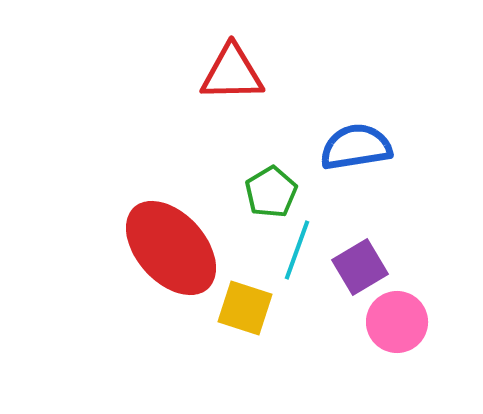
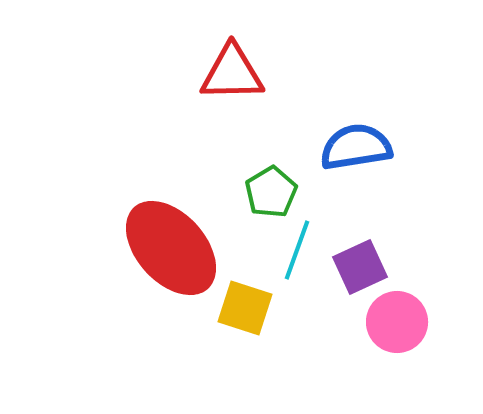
purple square: rotated 6 degrees clockwise
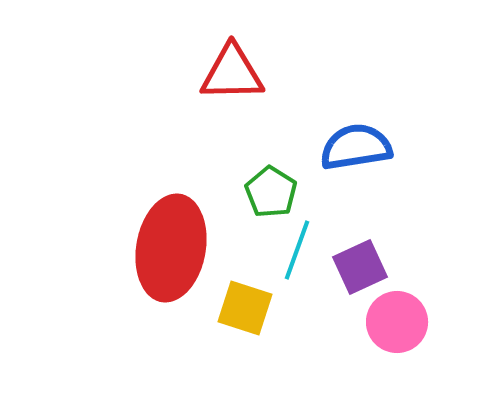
green pentagon: rotated 9 degrees counterclockwise
red ellipse: rotated 52 degrees clockwise
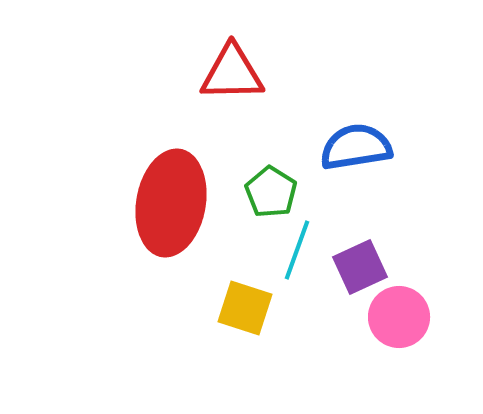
red ellipse: moved 45 px up
pink circle: moved 2 px right, 5 px up
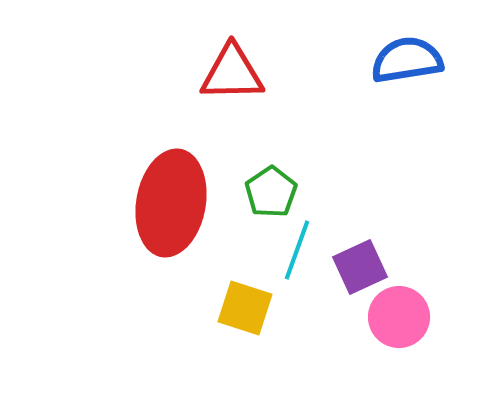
blue semicircle: moved 51 px right, 87 px up
green pentagon: rotated 6 degrees clockwise
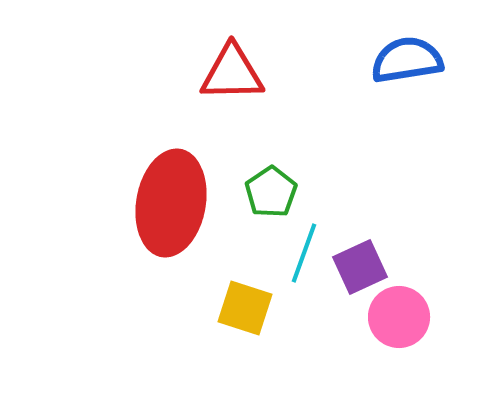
cyan line: moved 7 px right, 3 px down
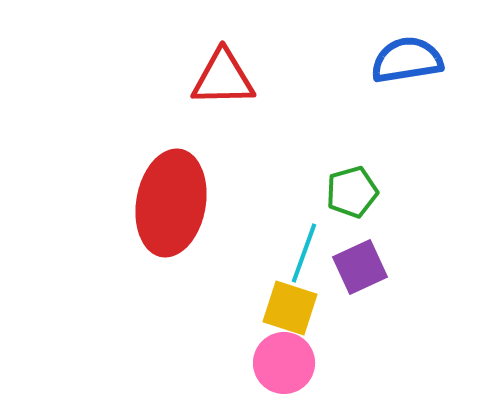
red triangle: moved 9 px left, 5 px down
green pentagon: moved 81 px right; rotated 18 degrees clockwise
yellow square: moved 45 px right
pink circle: moved 115 px left, 46 px down
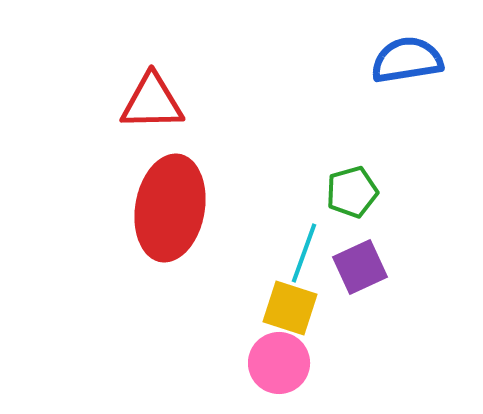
red triangle: moved 71 px left, 24 px down
red ellipse: moved 1 px left, 5 px down
pink circle: moved 5 px left
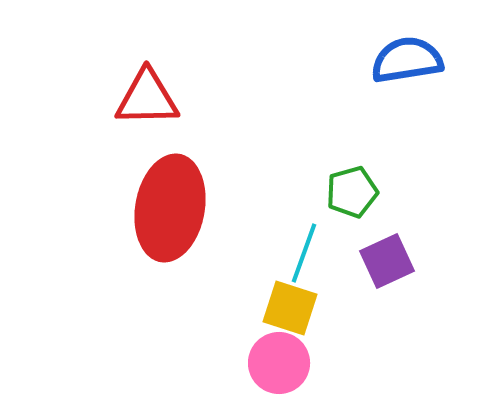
red triangle: moved 5 px left, 4 px up
purple square: moved 27 px right, 6 px up
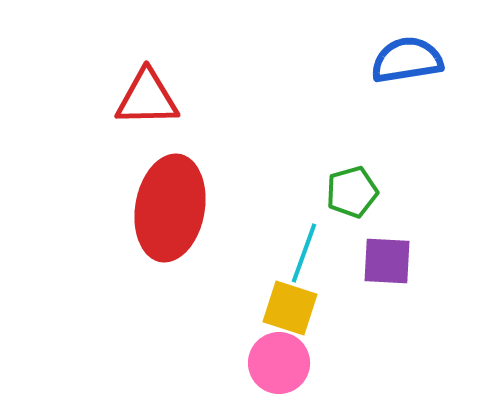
purple square: rotated 28 degrees clockwise
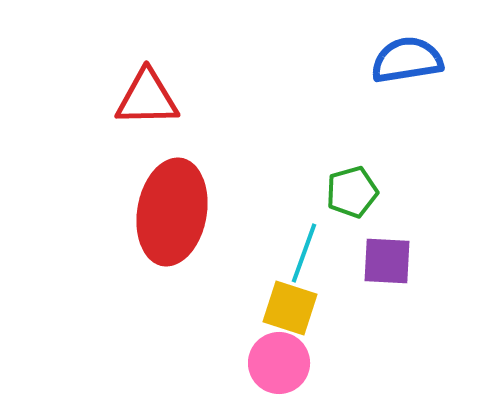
red ellipse: moved 2 px right, 4 px down
